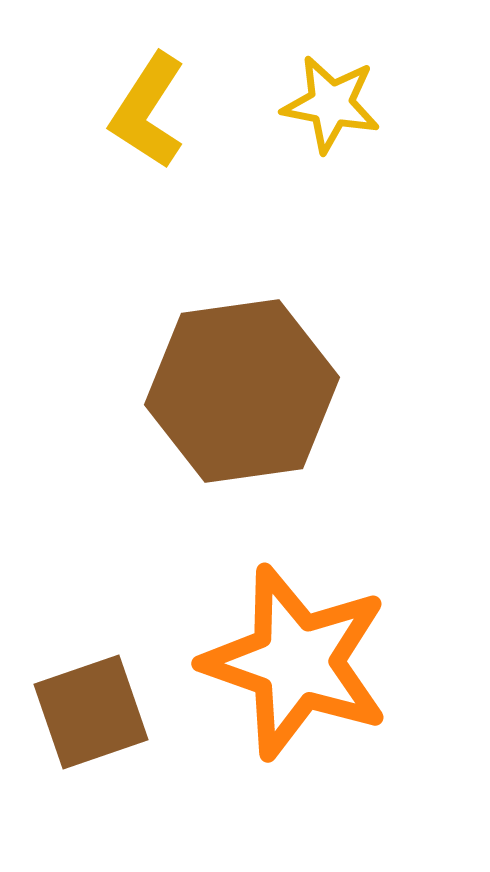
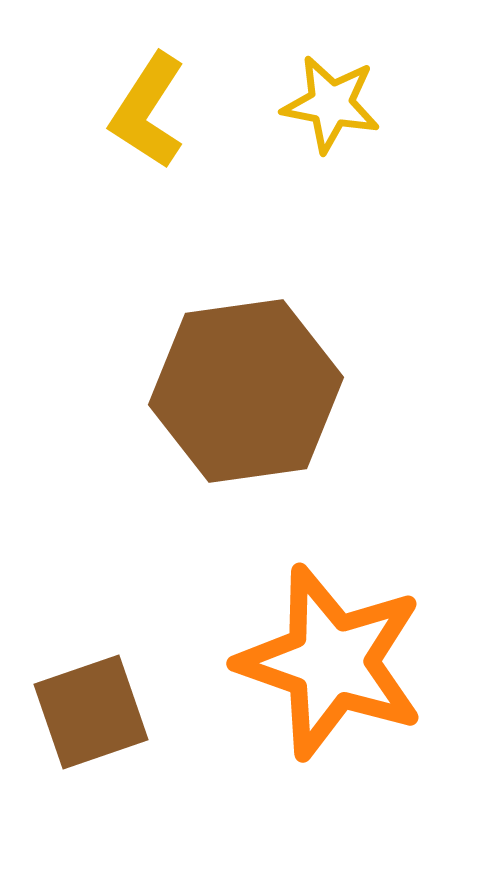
brown hexagon: moved 4 px right
orange star: moved 35 px right
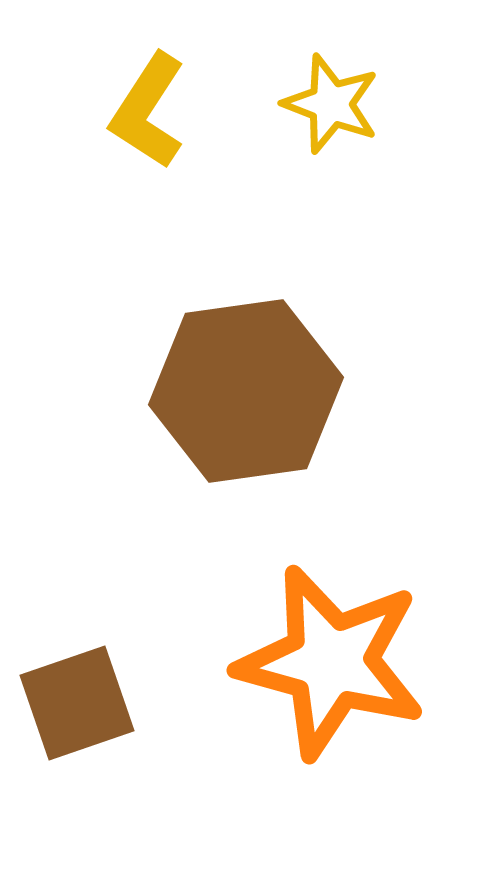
yellow star: rotated 10 degrees clockwise
orange star: rotated 4 degrees counterclockwise
brown square: moved 14 px left, 9 px up
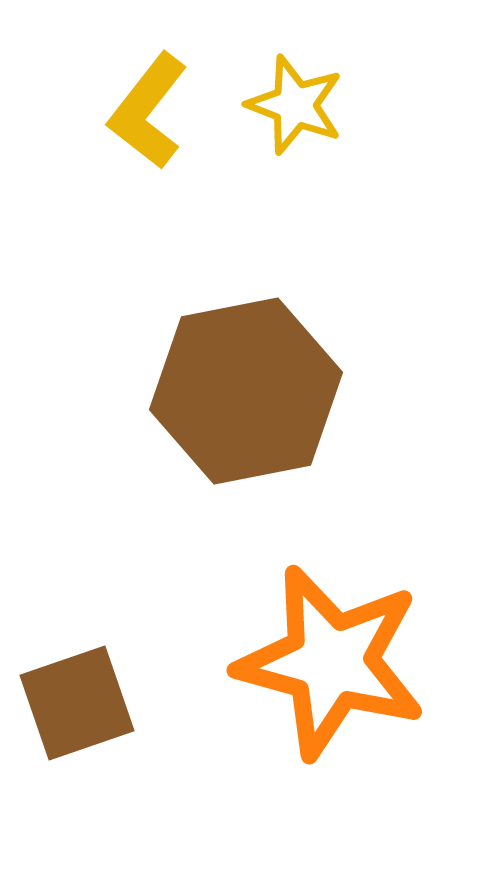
yellow star: moved 36 px left, 1 px down
yellow L-shape: rotated 5 degrees clockwise
brown hexagon: rotated 3 degrees counterclockwise
